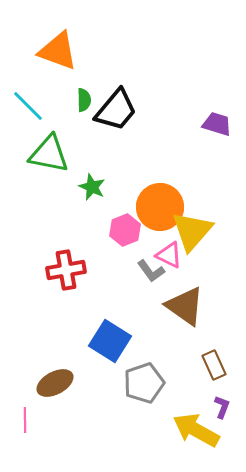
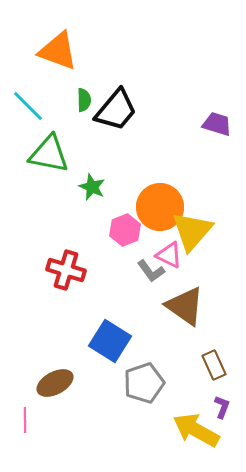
red cross: rotated 27 degrees clockwise
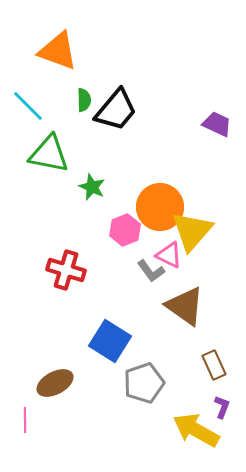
purple trapezoid: rotated 8 degrees clockwise
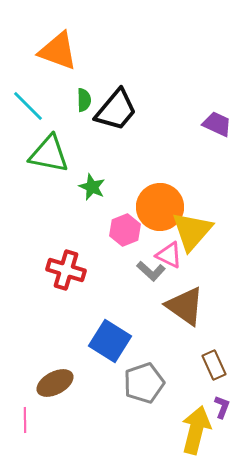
gray L-shape: rotated 12 degrees counterclockwise
yellow arrow: rotated 75 degrees clockwise
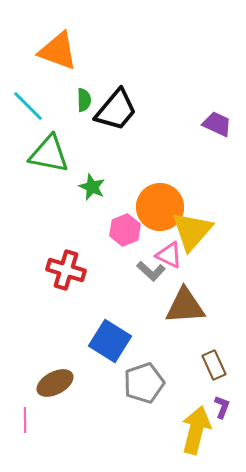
brown triangle: rotated 39 degrees counterclockwise
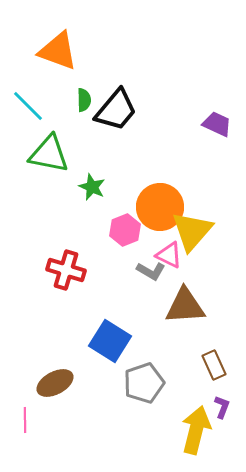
gray L-shape: rotated 12 degrees counterclockwise
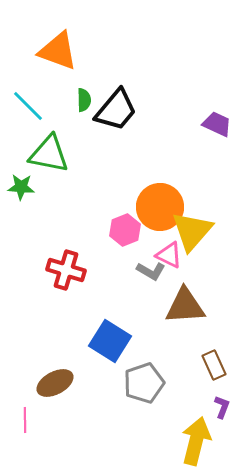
green star: moved 71 px left; rotated 20 degrees counterclockwise
yellow arrow: moved 11 px down
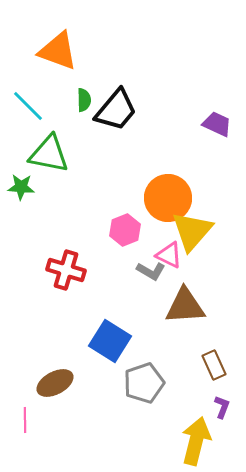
orange circle: moved 8 px right, 9 px up
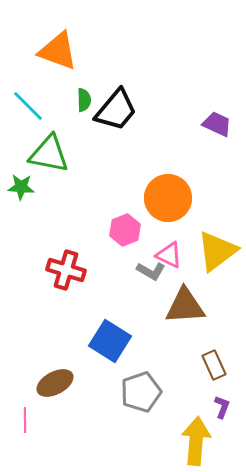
yellow triangle: moved 25 px right, 20 px down; rotated 12 degrees clockwise
gray pentagon: moved 3 px left, 9 px down
yellow arrow: rotated 9 degrees counterclockwise
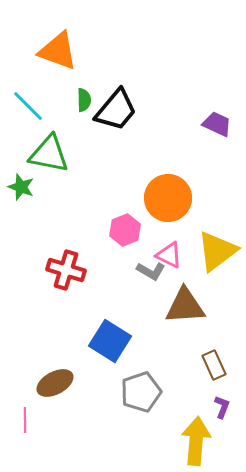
green star: rotated 16 degrees clockwise
